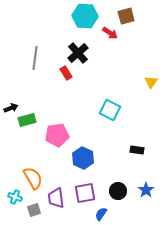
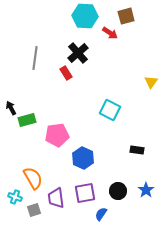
black arrow: rotated 96 degrees counterclockwise
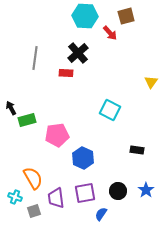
red arrow: rotated 14 degrees clockwise
red rectangle: rotated 56 degrees counterclockwise
gray square: moved 1 px down
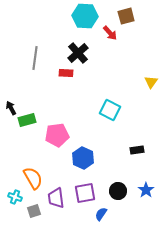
black rectangle: rotated 16 degrees counterclockwise
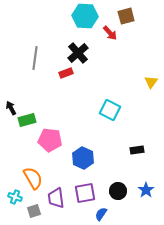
red rectangle: rotated 24 degrees counterclockwise
pink pentagon: moved 7 px left, 5 px down; rotated 15 degrees clockwise
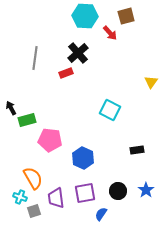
cyan cross: moved 5 px right
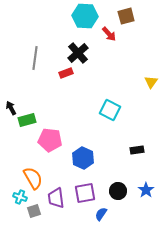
red arrow: moved 1 px left, 1 px down
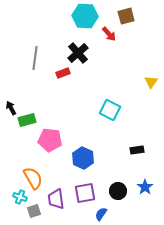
red rectangle: moved 3 px left
blue star: moved 1 px left, 3 px up
purple trapezoid: moved 1 px down
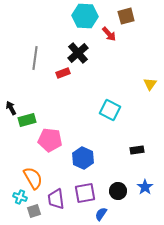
yellow triangle: moved 1 px left, 2 px down
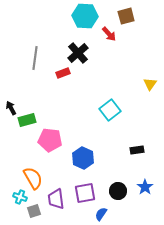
cyan square: rotated 25 degrees clockwise
